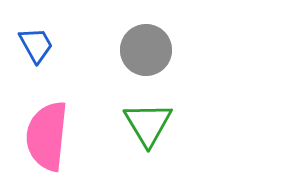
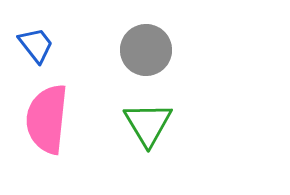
blue trapezoid: rotated 9 degrees counterclockwise
pink semicircle: moved 17 px up
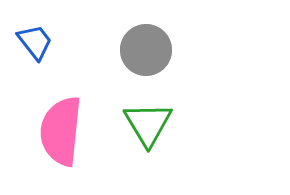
blue trapezoid: moved 1 px left, 3 px up
pink semicircle: moved 14 px right, 12 px down
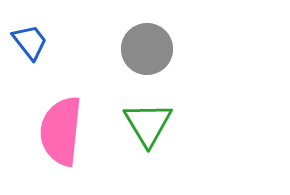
blue trapezoid: moved 5 px left
gray circle: moved 1 px right, 1 px up
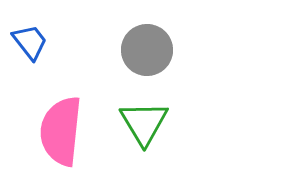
gray circle: moved 1 px down
green triangle: moved 4 px left, 1 px up
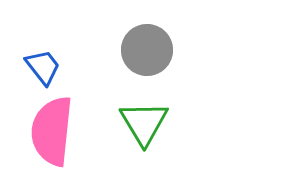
blue trapezoid: moved 13 px right, 25 px down
pink semicircle: moved 9 px left
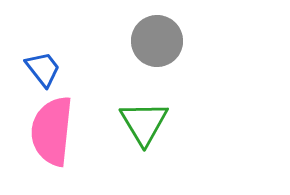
gray circle: moved 10 px right, 9 px up
blue trapezoid: moved 2 px down
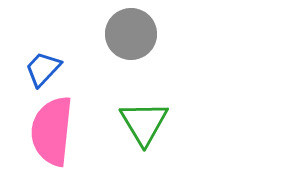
gray circle: moved 26 px left, 7 px up
blue trapezoid: rotated 99 degrees counterclockwise
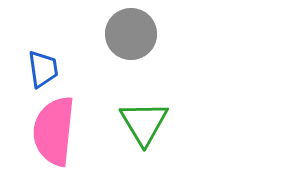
blue trapezoid: rotated 129 degrees clockwise
pink semicircle: moved 2 px right
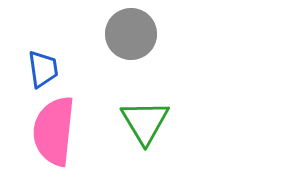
green triangle: moved 1 px right, 1 px up
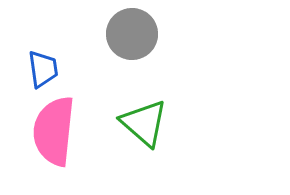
gray circle: moved 1 px right
green triangle: moved 1 px left, 1 px down; rotated 18 degrees counterclockwise
